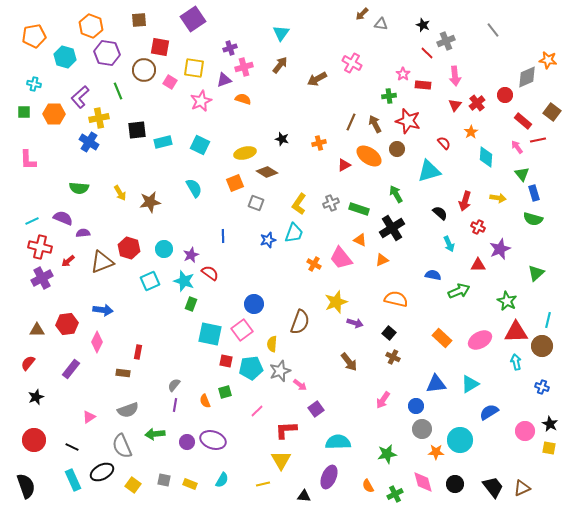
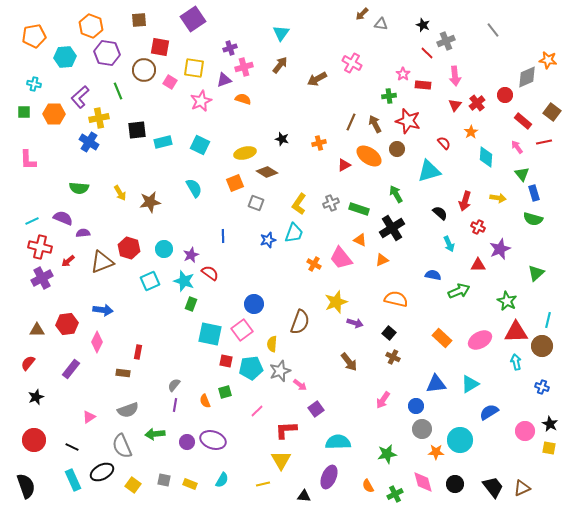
cyan hexagon at (65, 57): rotated 20 degrees counterclockwise
red line at (538, 140): moved 6 px right, 2 px down
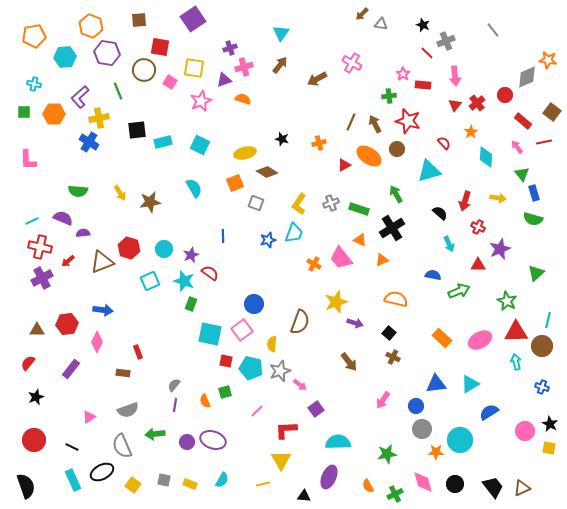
green semicircle at (79, 188): moved 1 px left, 3 px down
red rectangle at (138, 352): rotated 32 degrees counterclockwise
cyan pentagon at (251, 368): rotated 20 degrees clockwise
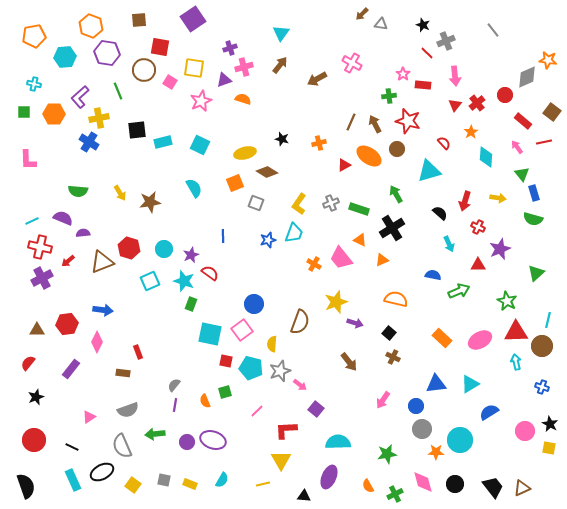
purple square at (316, 409): rotated 14 degrees counterclockwise
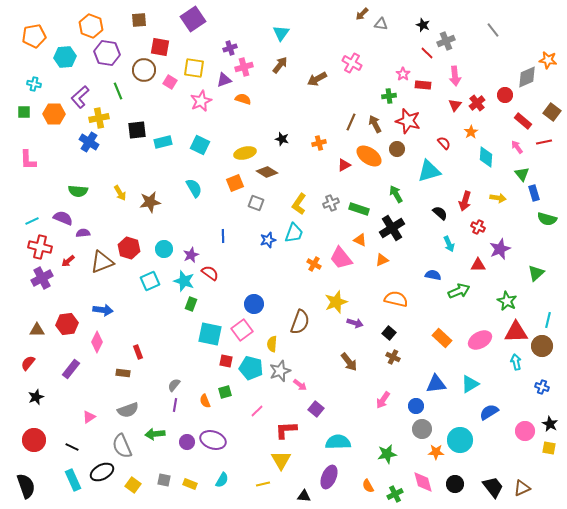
green semicircle at (533, 219): moved 14 px right
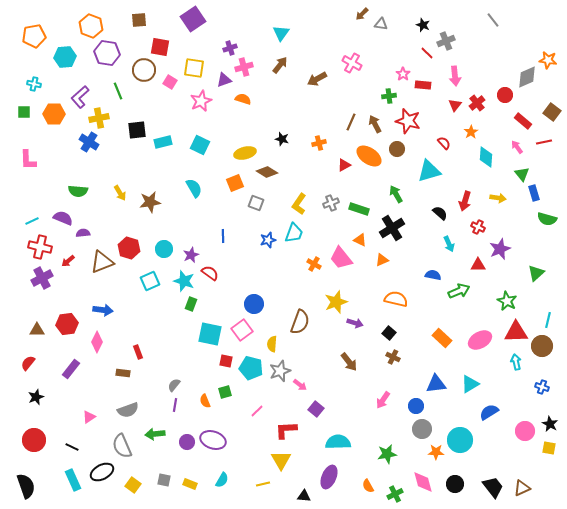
gray line at (493, 30): moved 10 px up
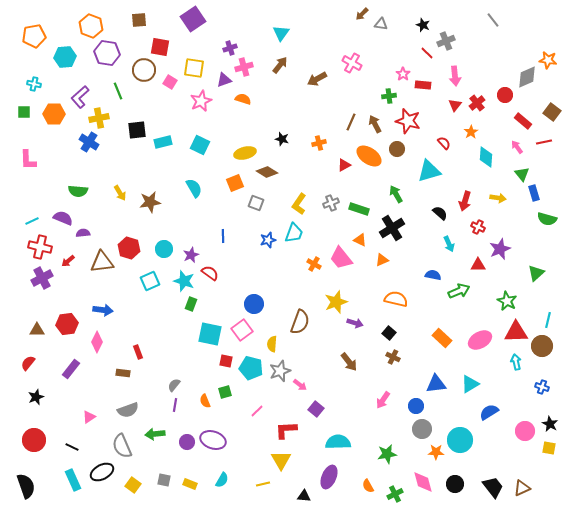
brown triangle at (102, 262): rotated 15 degrees clockwise
